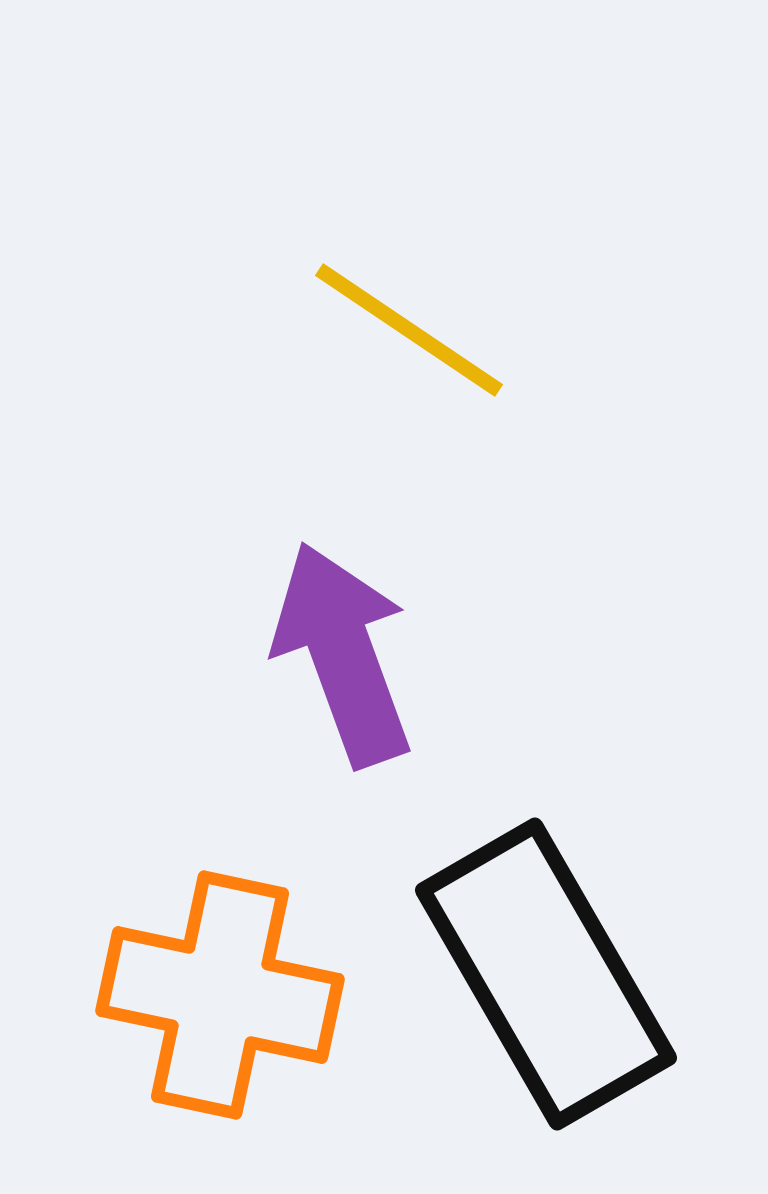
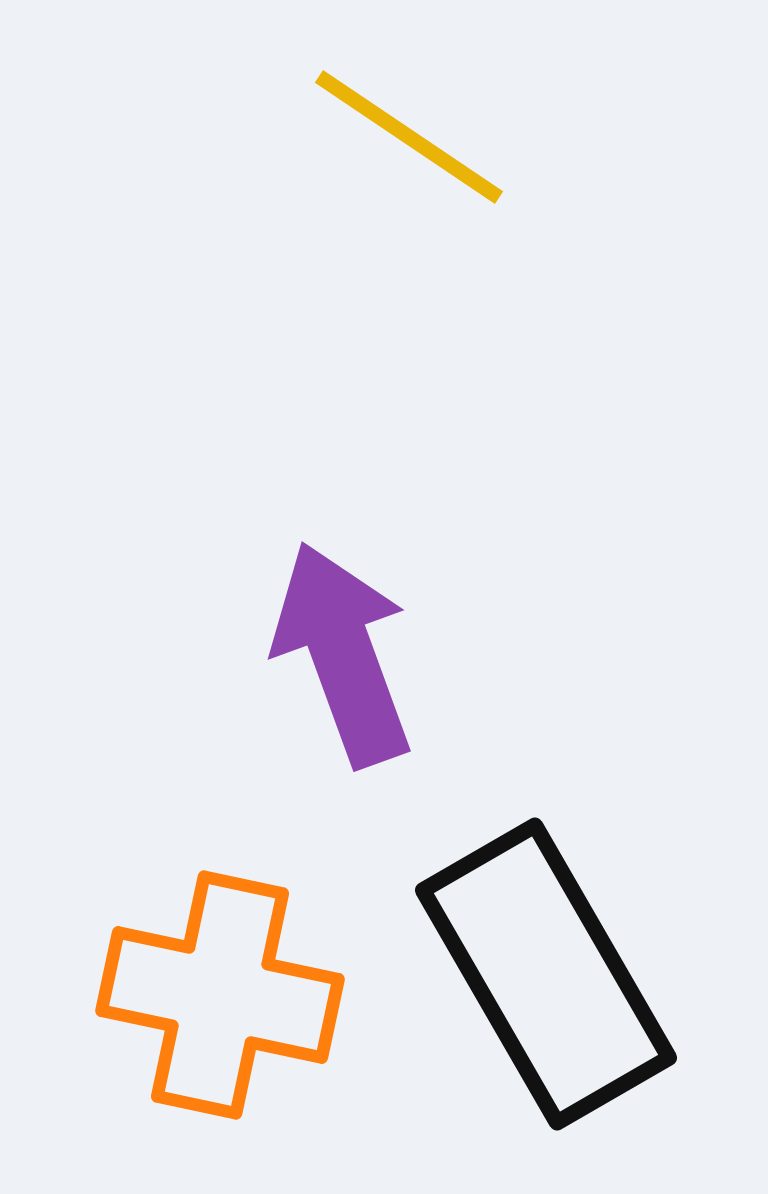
yellow line: moved 193 px up
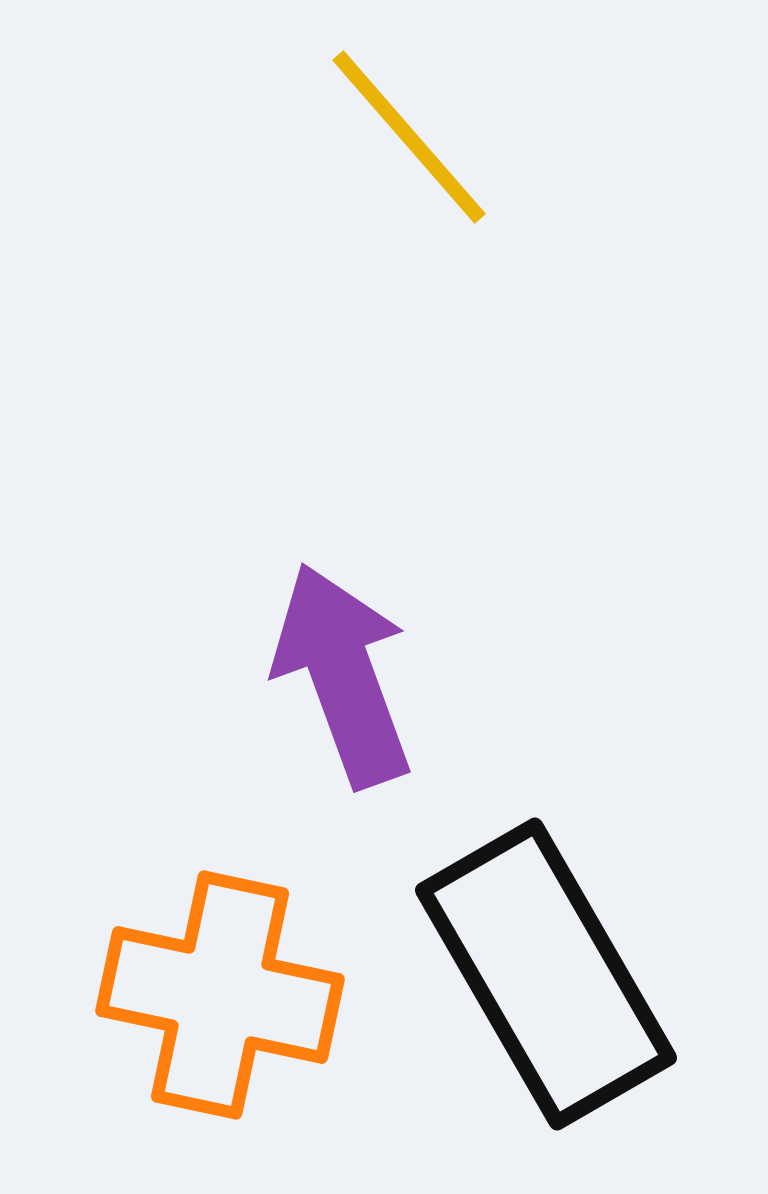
yellow line: rotated 15 degrees clockwise
purple arrow: moved 21 px down
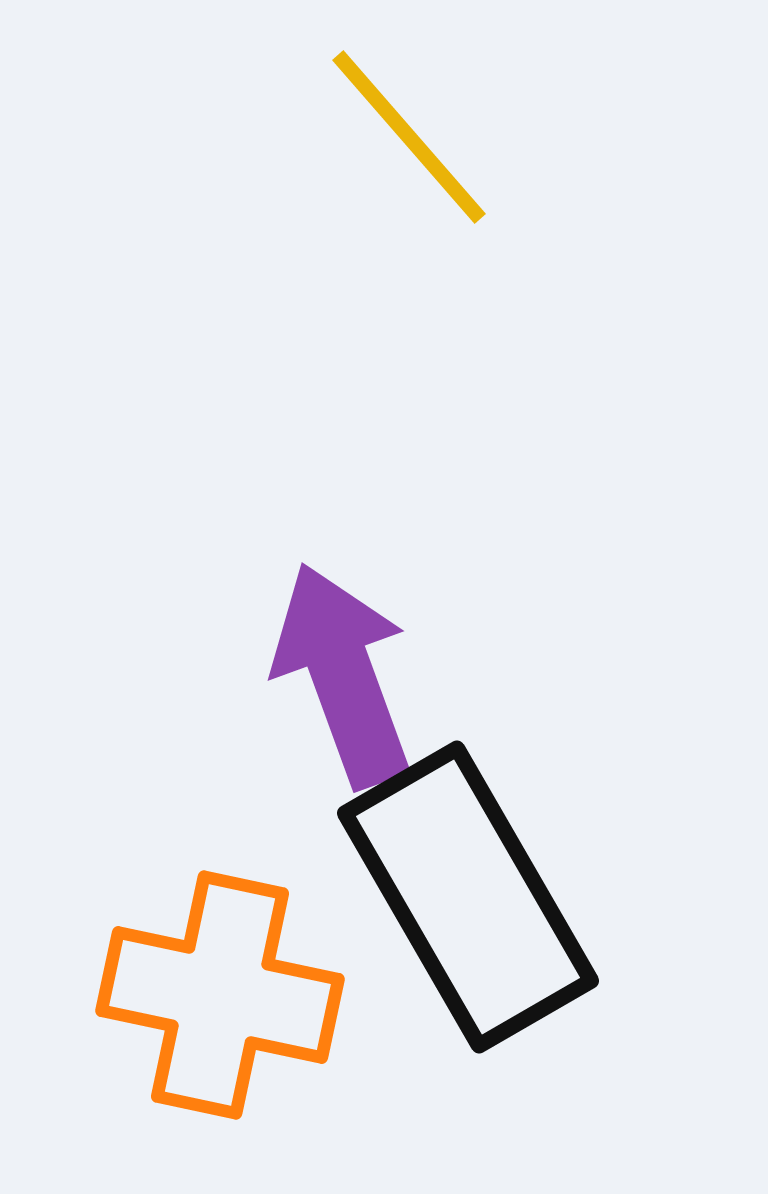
black rectangle: moved 78 px left, 77 px up
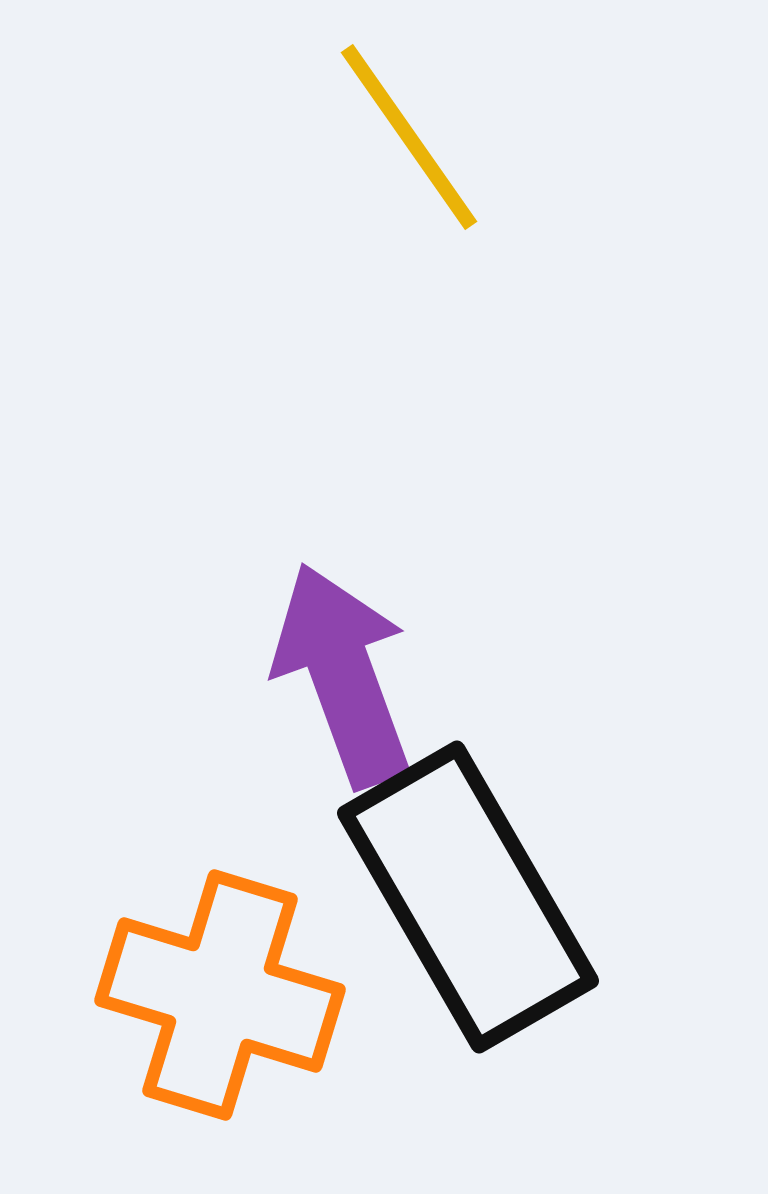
yellow line: rotated 6 degrees clockwise
orange cross: rotated 5 degrees clockwise
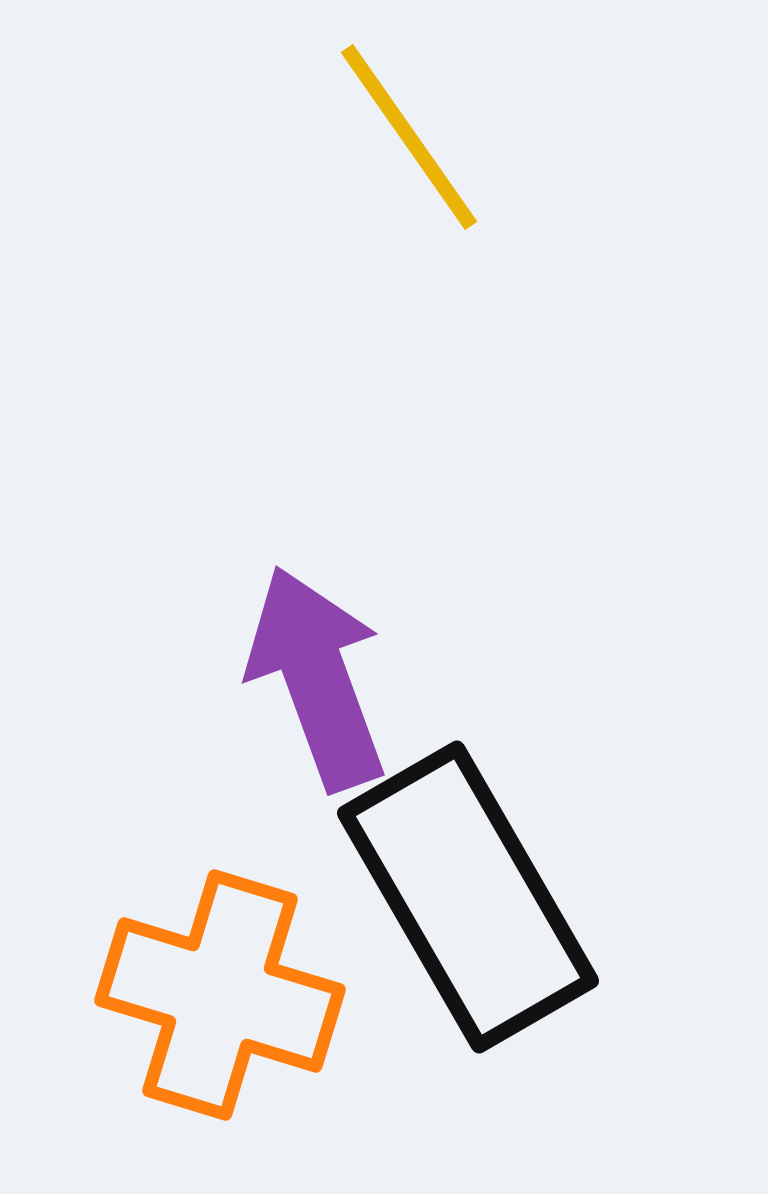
purple arrow: moved 26 px left, 3 px down
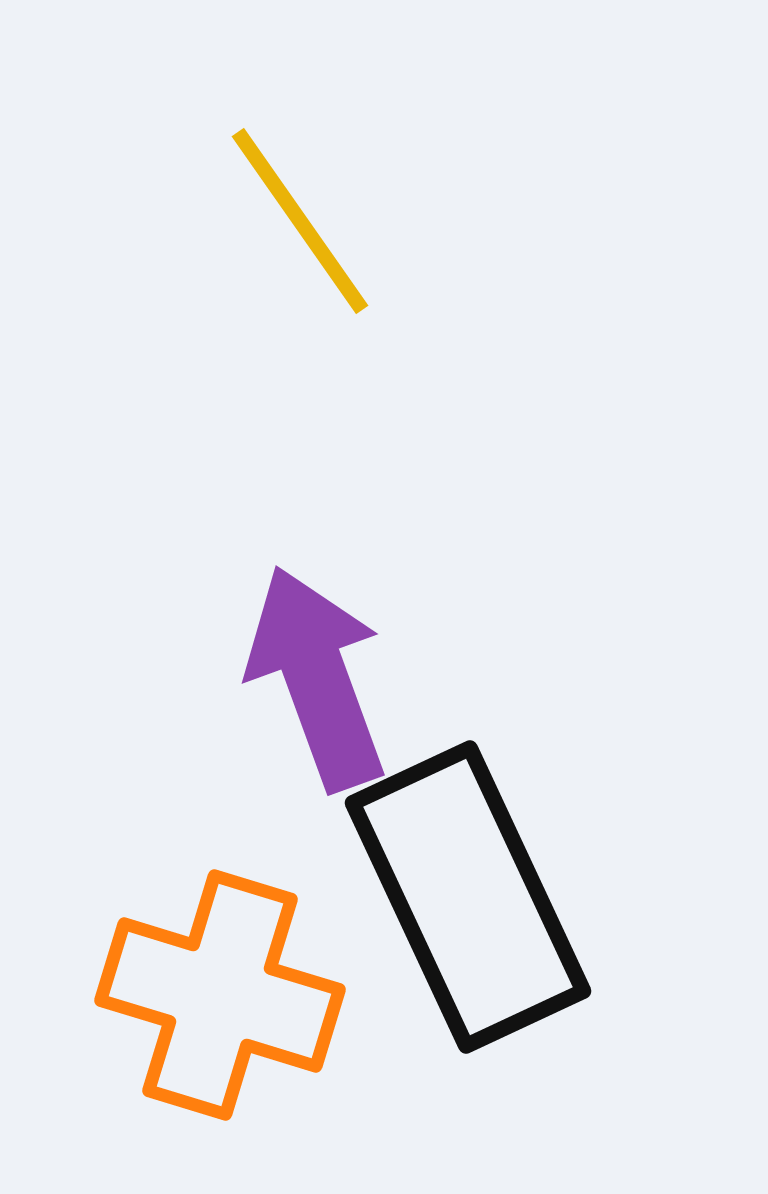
yellow line: moved 109 px left, 84 px down
black rectangle: rotated 5 degrees clockwise
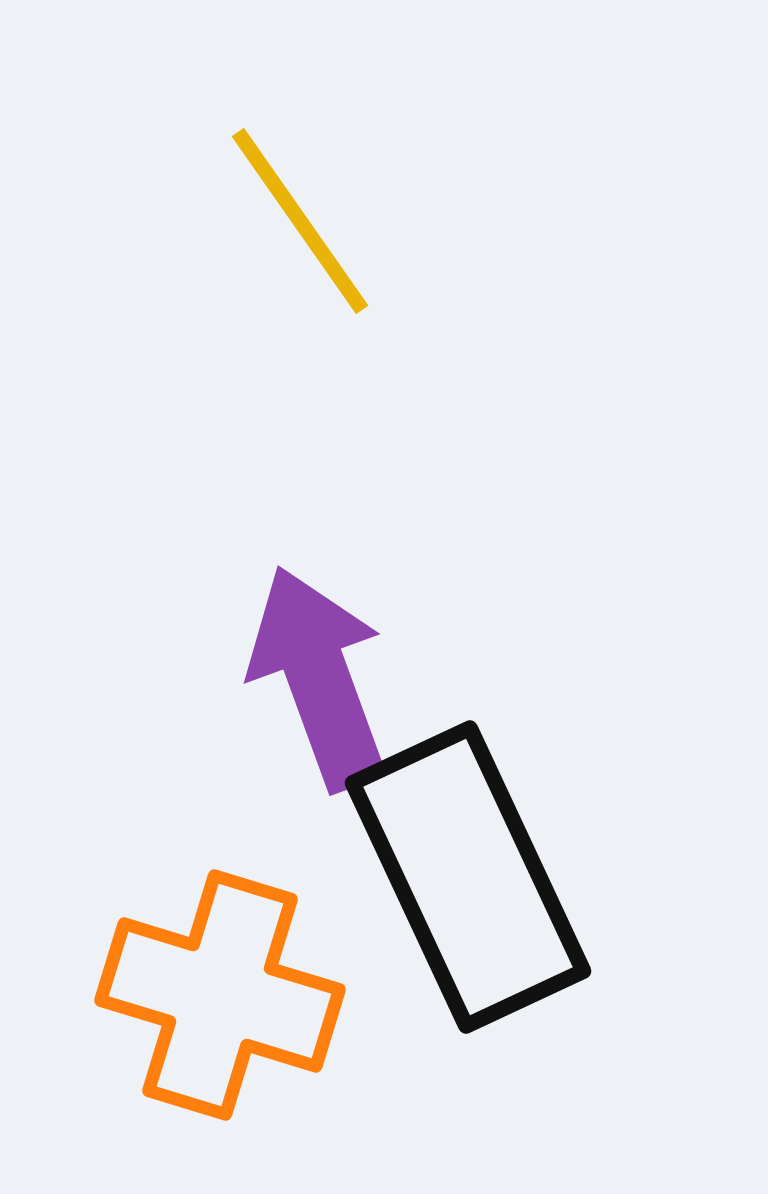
purple arrow: moved 2 px right
black rectangle: moved 20 px up
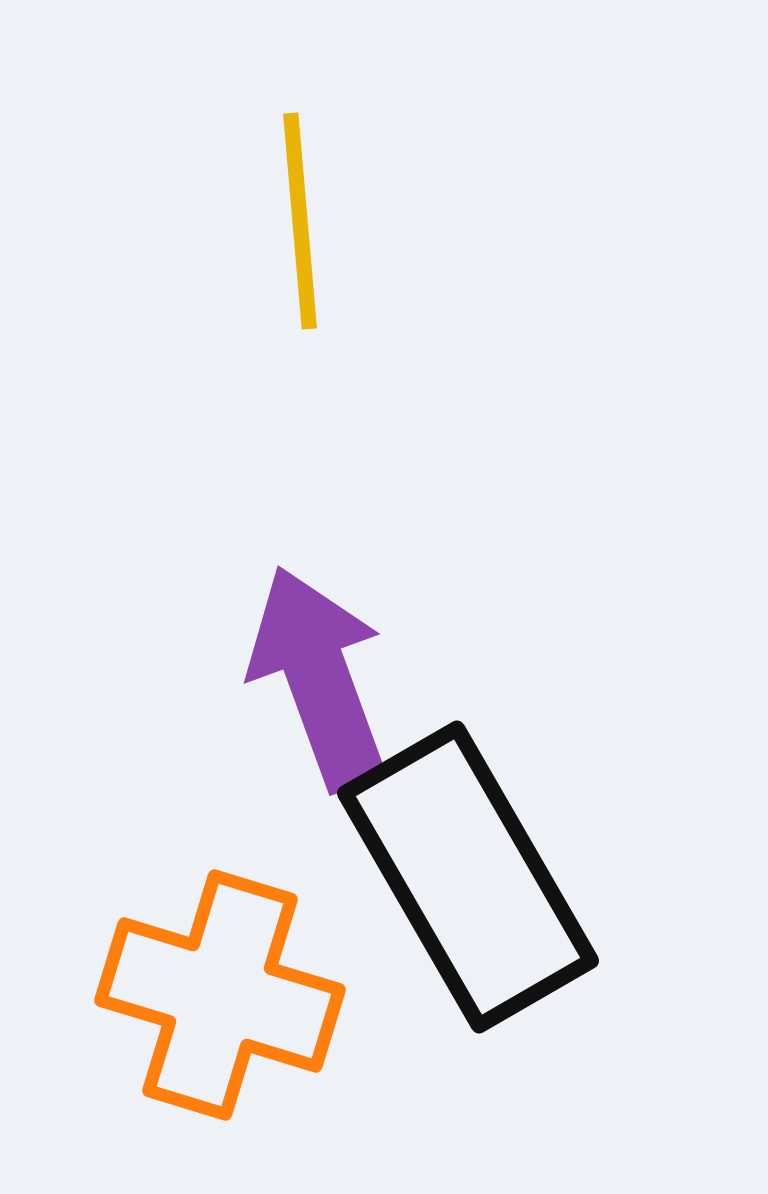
yellow line: rotated 30 degrees clockwise
black rectangle: rotated 5 degrees counterclockwise
